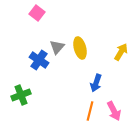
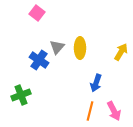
yellow ellipse: rotated 15 degrees clockwise
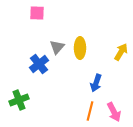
pink square: rotated 35 degrees counterclockwise
blue cross: moved 4 px down; rotated 18 degrees clockwise
green cross: moved 2 px left, 5 px down
pink arrow: moved 1 px down
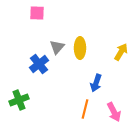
orange line: moved 5 px left, 2 px up
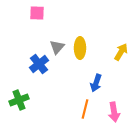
pink arrow: rotated 18 degrees clockwise
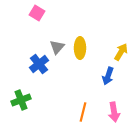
pink square: rotated 28 degrees clockwise
blue arrow: moved 12 px right, 7 px up
green cross: moved 2 px right
orange line: moved 2 px left, 3 px down
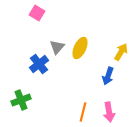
yellow ellipse: rotated 25 degrees clockwise
pink arrow: moved 5 px left
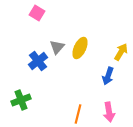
blue cross: moved 1 px left, 3 px up
orange line: moved 5 px left, 2 px down
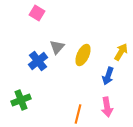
yellow ellipse: moved 3 px right, 7 px down
pink arrow: moved 2 px left, 5 px up
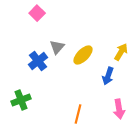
pink square: rotated 14 degrees clockwise
yellow ellipse: rotated 20 degrees clockwise
pink arrow: moved 12 px right, 2 px down
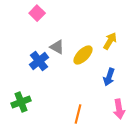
gray triangle: rotated 42 degrees counterclockwise
yellow arrow: moved 11 px left, 11 px up
blue cross: moved 1 px right
blue arrow: moved 1 px right, 1 px down
green cross: moved 2 px down
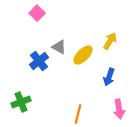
gray triangle: moved 2 px right
